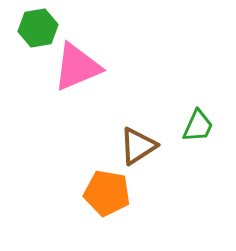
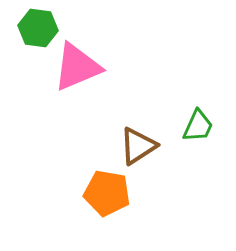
green hexagon: rotated 18 degrees clockwise
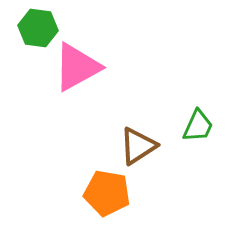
pink triangle: rotated 6 degrees counterclockwise
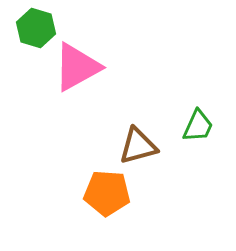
green hexagon: moved 2 px left; rotated 9 degrees clockwise
brown triangle: rotated 18 degrees clockwise
orange pentagon: rotated 6 degrees counterclockwise
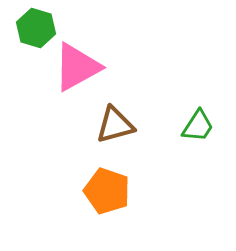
green trapezoid: rotated 9 degrees clockwise
brown triangle: moved 23 px left, 21 px up
orange pentagon: moved 2 px up; rotated 15 degrees clockwise
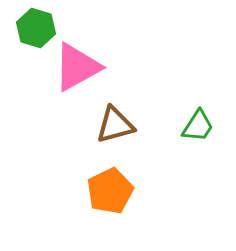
orange pentagon: moved 3 px right; rotated 27 degrees clockwise
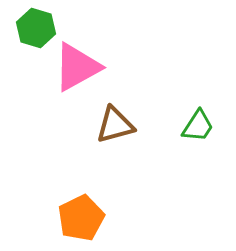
orange pentagon: moved 29 px left, 27 px down
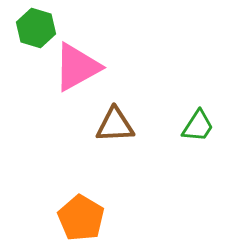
brown triangle: rotated 12 degrees clockwise
orange pentagon: rotated 15 degrees counterclockwise
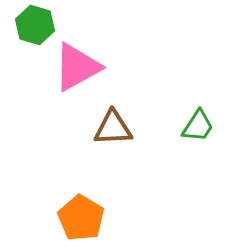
green hexagon: moved 1 px left, 3 px up
brown triangle: moved 2 px left, 3 px down
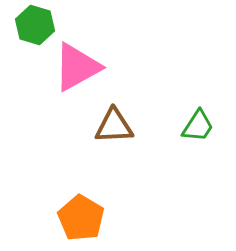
brown triangle: moved 1 px right, 2 px up
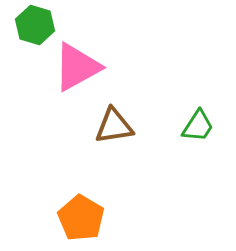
brown triangle: rotated 6 degrees counterclockwise
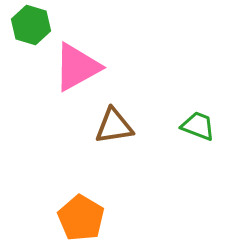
green hexagon: moved 4 px left
green trapezoid: rotated 102 degrees counterclockwise
